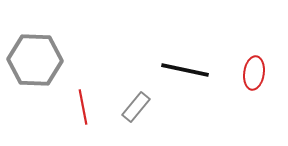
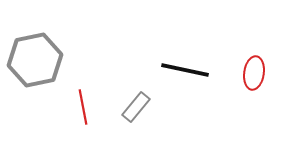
gray hexagon: rotated 14 degrees counterclockwise
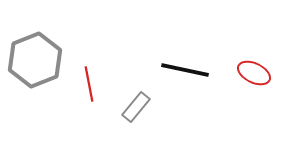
gray hexagon: rotated 10 degrees counterclockwise
red ellipse: rotated 72 degrees counterclockwise
red line: moved 6 px right, 23 px up
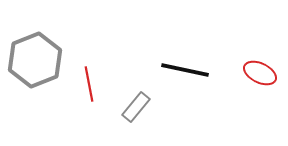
red ellipse: moved 6 px right
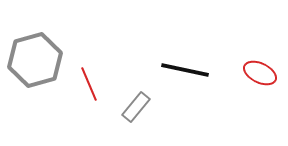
gray hexagon: rotated 6 degrees clockwise
red line: rotated 12 degrees counterclockwise
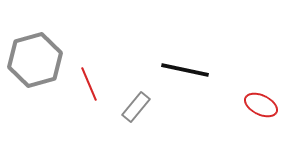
red ellipse: moved 1 px right, 32 px down
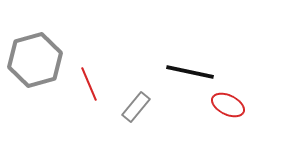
black line: moved 5 px right, 2 px down
red ellipse: moved 33 px left
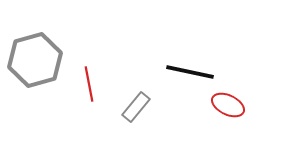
red line: rotated 12 degrees clockwise
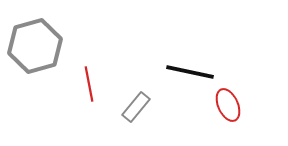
gray hexagon: moved 14 px up
red ellipse: rotated 40 degrees clockwise
